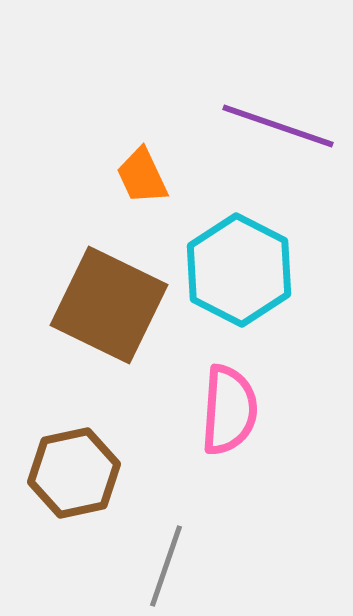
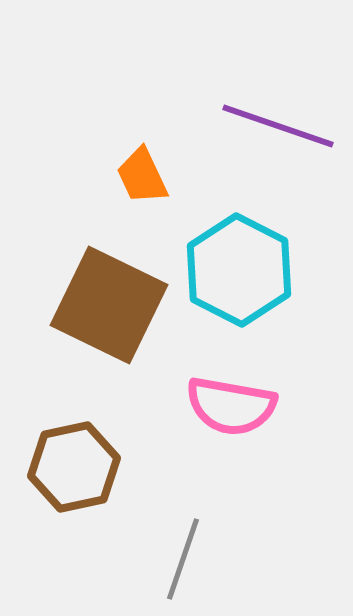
pink semicircle: moved 2 px right, 4 px up; rotated 96 degrees clockwise
brown hexagon: moved 6 px up
gray line: moved 17 px right, 7 px up
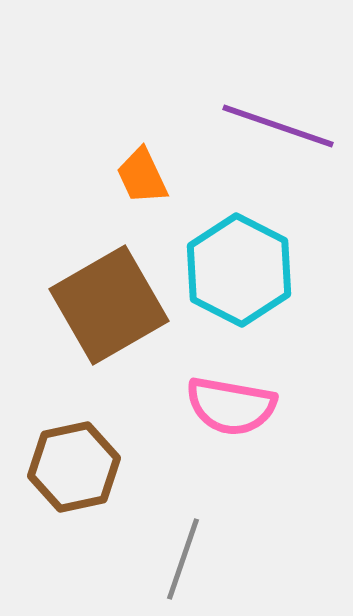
brown square: rotated 34 degrees clockwise
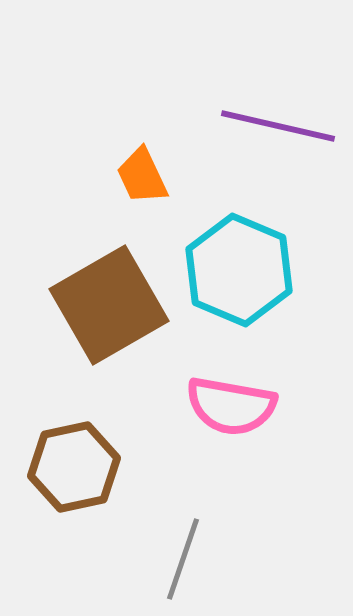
purple line: rotated 6 degrees counterclockwise
cyan hexagon: rotated 4 degrees counterclockwise
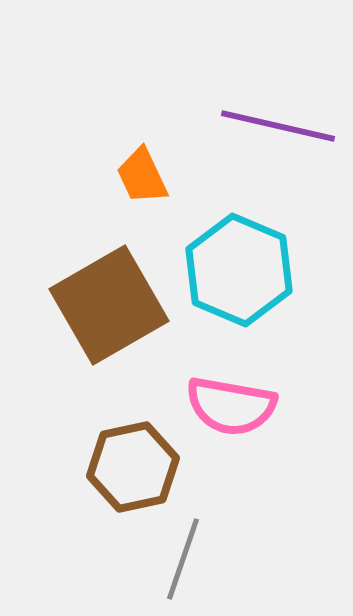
brown hexagon: moved 59 px right
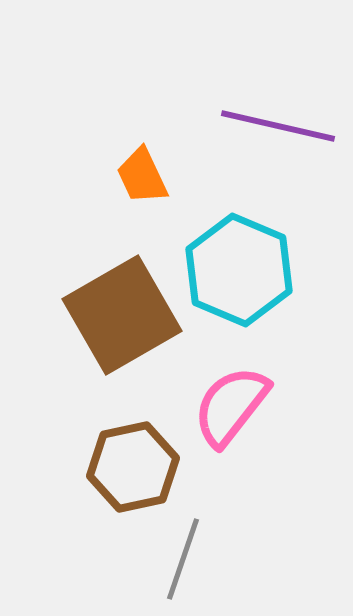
brown square: moved 13 px right, 10 px down
pink semicircle: rotated 118 degrees clockwise
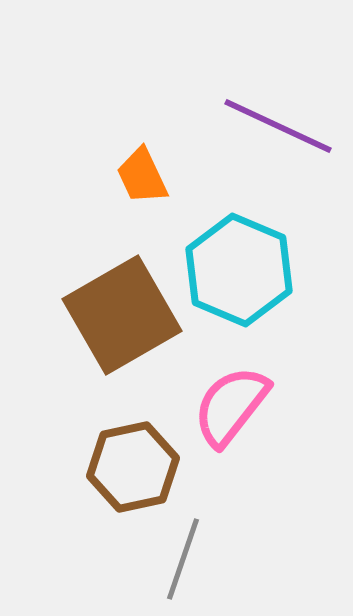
purple line: rotated 12 degrees clockwise
